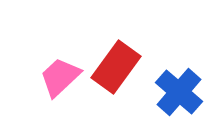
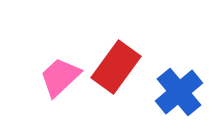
blue cross: rotated 9 degrees clockwise
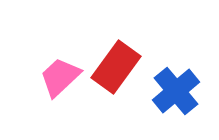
blue cross: moved 3 px left, 1 px up
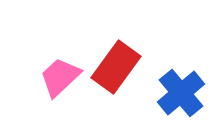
blue cross: moved 5 px right, 2 px down
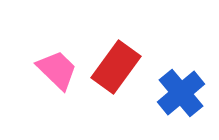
pink trapezoid: moved 3 px left, 7 px up; rotated 87 degrees clockwise
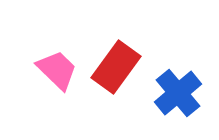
blue cross: moved 3 px left
